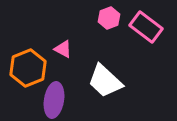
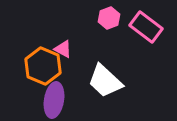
orange hexagon: moved 15 px right, 2 px up; rotated 15 degrees counterclockwise
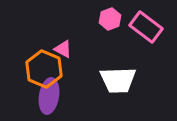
pink hexagon: moved 1 px right, 1 px down
orange hexagon: moved 1 px right, 3 px down
white trapezoid: moved 13 px right, 1 px up; rotated 45 degrees counterclockwise
purple ellipse: moved 5 px left, 4 px up
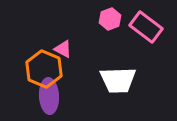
purple ellipse: rotated 12 degrees counterclockwise
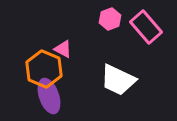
pink rectangle: rotated 12 degrees clockwise
white trapezoid: rotated 27 degrees clockwise
purple ellipse: rotated 16 degrees counterclockwise
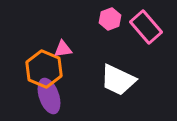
pink triangle: rotated 36 degrees counterclockwise
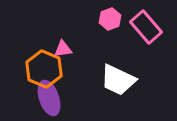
purple ellipse: moved 2 px down
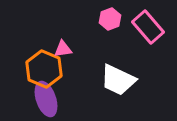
pink rectangle: moved 2 px right
purple ellipse: moved 3 px left, 1 px down
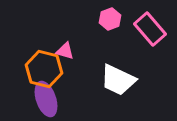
pink rectangle: moved 2 px right, 2 px down
pink triangle: moved 2 px right, 2 px down; rotated 24 degrees clockwise
orange hexagon: rotated 9 degrees counterclockwise
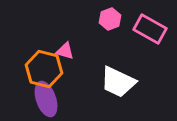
pink rectangle: rotated 20 degrees counterclockwise
white trapezoid: moved 2 px down
